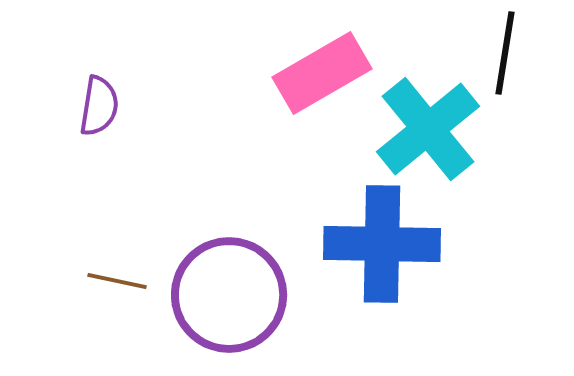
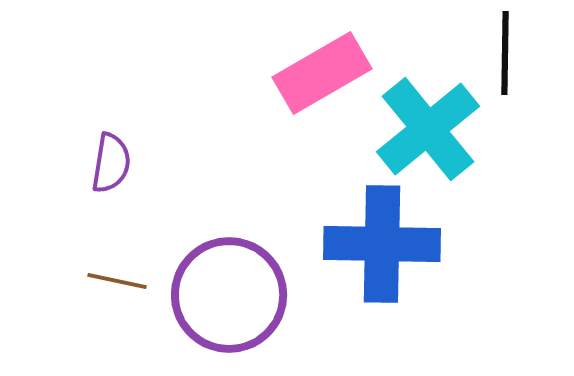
black line: rotated 8 degrees counterclockwise
purple semicircle: moved 12 px right, 57 px down
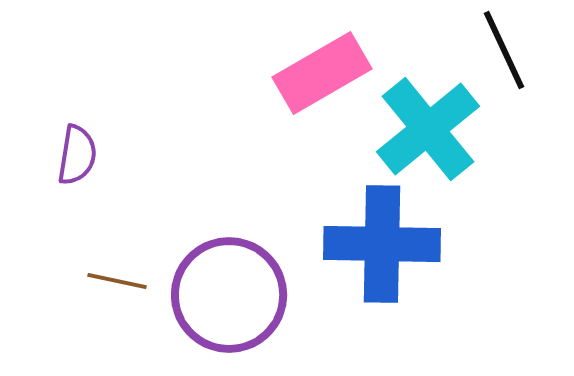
black line: moved 1 px left, 3 px up; rotated 26 degrees counterclockwise
purple semicircle: moved 34 px left, 8 px up
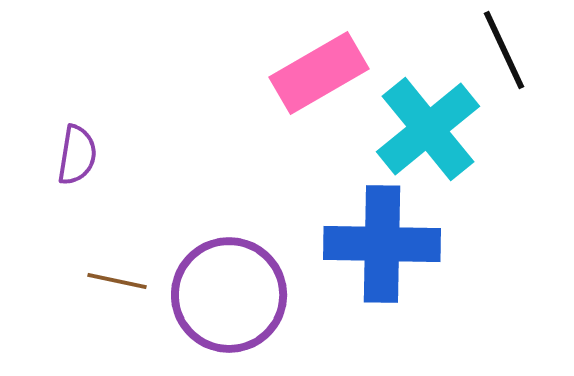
pink rectangle: moved 3 px left
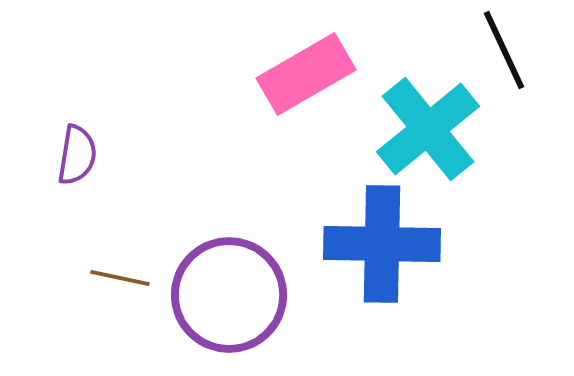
pink rectangle: moved 13 px left, 1 px down
brown line: moved 3 px right, 3 px up
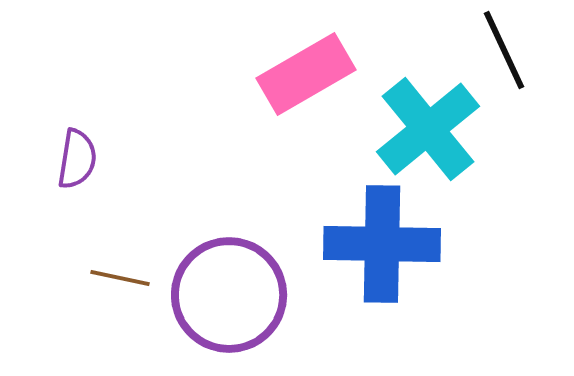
purple semicircle: moved 4 px down
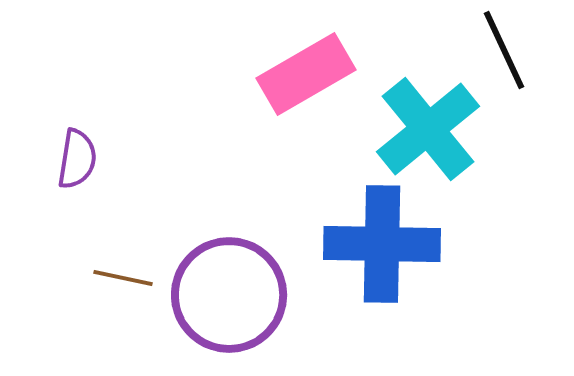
brown line: moved 3 px right
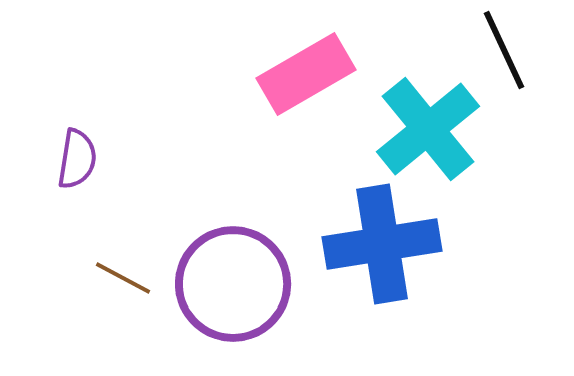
blue cross: rotated 10 degrees counterclockwise
brown line: rotated 16 degrees clockwise
purple circle: moved 4 px right, 11 px up
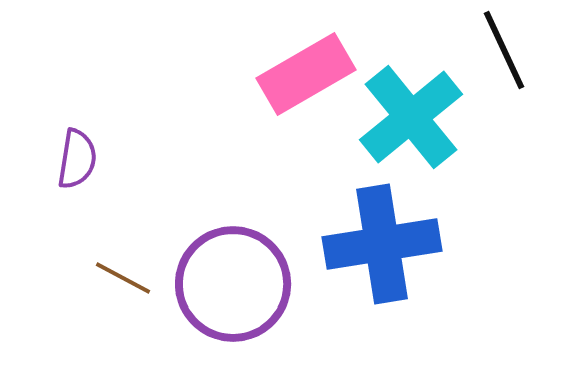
cyan cross: moved 17 px left, 12 px up
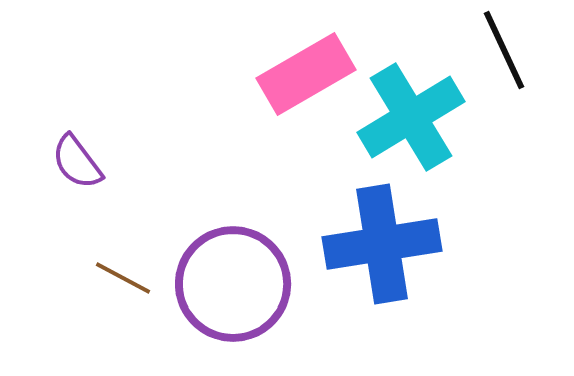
cyan cross: rotated 8 degrees clockwise
purple semicircle: moved 3 px down; rotated 134 degrees clockwise
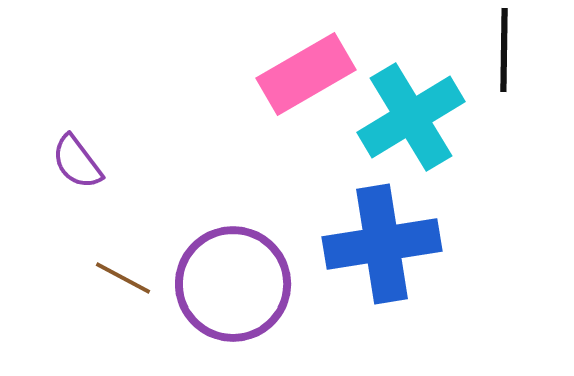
black line: rotated 26 degrees clockwise
